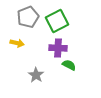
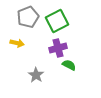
purple cross: rotated 18 degrees counterclockwise
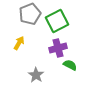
gray pentagon: moved 2 px right, 3 px up
yellow arrow: moved 2 px right; rotated 72 degrees counterclockwise
green semicircle: moved 1 px right
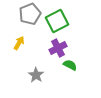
purple cross: rotated 12 degrees counterclockwise
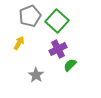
gray pentagon: moved 2 px down
green square: rotated 20 degrees counterclockwise
purple cross: moved 1 px down
green semicircle: rotated 72 degrees counterclockwise
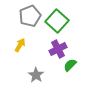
yellow arrow: moved 1 px right, 2 px down
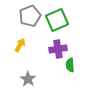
green square: moved 1 px up; rotated 25 degrees clockwise
purple cross: rotated 18 degrees clockwise
green semicircle: rotated 48 degrees counterclockwise
gray star: moved 8 px left, 4 px down
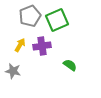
purple cross: moved 16 px left, 3 px up
green semicircle: rotated 128 degrees clockwise
gray star: moved 15 px left, 8 px up; rotated 21 degrees counterclockwise
